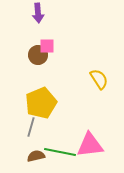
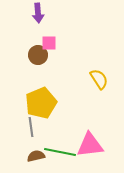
pink square: moved 2 px right, 3 px up
gray line: rotated 24 degrees counterclockwise
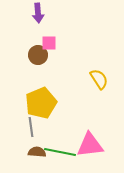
brown semicircle: moved 1 px right, 4 px up; rotated 18 degrees clockwise
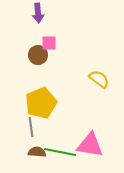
yellow semicircle: rotated 20 degrees counterclockwise
pink triangle: rotated 16 degrees clockwise
